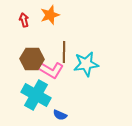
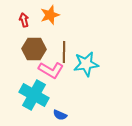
brown hexagon: moved 2 px right, 10 px up
cyan cross: moved 2 px left
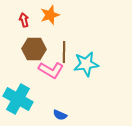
cyan cross: moved 16 px left, 4 px down
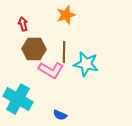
orange star: moved 16 px right
red arrow: moved 1 px left, 4 px down
cyan star: rotated 20 degrees clockwise
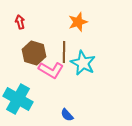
orange star: moved 12 px right, 7 px down
red arrow: moved 3 px left, 2 px up
brown hexagon: moved 4 px down; rotated 15 degrees clockwise
cyan star: moved 3 px left, 1 px up; rotated 15 degrees clockwise
blue semicircle: moved 7 px right; rotated 24 degrees clockwise
